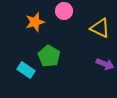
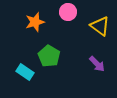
pink circle: moved 4 px right, 1 px down
yellow triangle: moved 2 px up; rotated 10 degrees clockwise
purple arrow: moved 8 px left; rotated 24 degrees clockwise
cyan rectangle: moved 1 px left, 2 px down
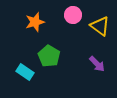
pink circle: moved 5 px right, 3 px down
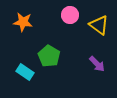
pink circle: moved 3 px left
orange star: moved 12 px left; rotated 24 degrees clockwise
yellow triangle: moved 1 px left, 1 px up
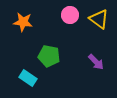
yellow triangle: moved 6 px up
green pentagon: rotated 20 degrees counterclockwise
purple arrow: moved 1 px left, 2 px up
cyan rectangle: moved 3 px right, 6 px down
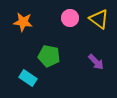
pink circle: moved 3 px down
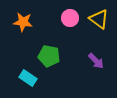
purple arrow: moved 1 px up
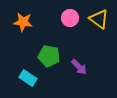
purple arrow: moved 17 px left, 6 px down
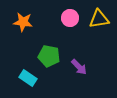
yellow triangle: rotated 45 degrees counterclockwise
